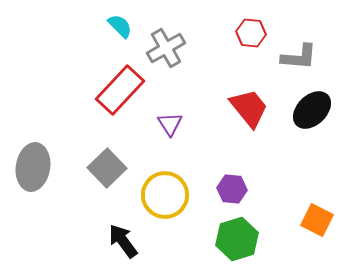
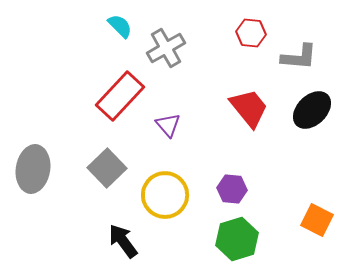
red rectangle: moved 6 px down
purple triangle: moved 2 px left, 1 px down; rotated 8 degrees counterclockwise
gray ellipse: moved 2 px down
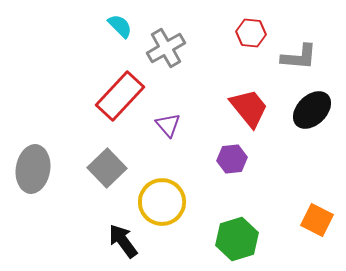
purple hexagon: moved 30 px up; rotated 12 degrees counterclockwise
yellow circle: moved 3 px left, 7 px down
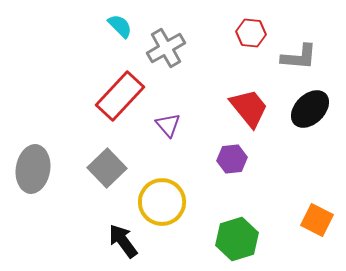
black ellipse: moved 2 px left, 1 px up
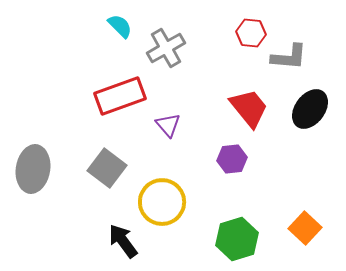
gray L-shape: moved 10 px left
red rectangle: rotated 27 degrees clockwise
black ellipse: rotated 9 degrees counterclockwise
gray square: rotated 9 degrees counterclockwise
orange square: moved 12 px left, 8 px down; rotated 16 degrees clockwise
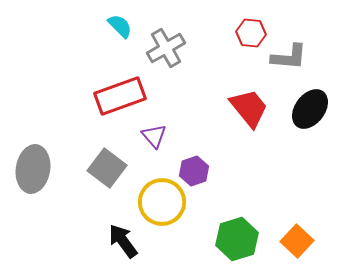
purple triangle: moved 14 px left, 11 px down
purple hexagon: moved 38 px left, 12 px down; rotated 12 degrees counterclockwise
orange square: moved 8 px left, 13 px down
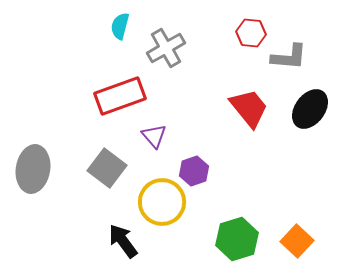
cyan semicircle: rotated 120 degrees counterclockwise
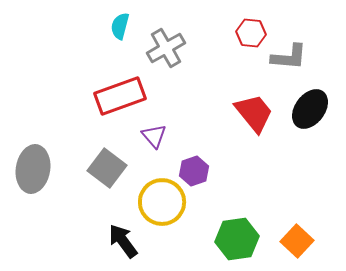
red trapezoid: moved 5 px right, 5 px down
green hexagon: rotated 9 degrees clockwise
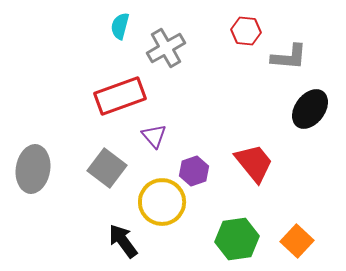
red hexagon: moved 5 px left, 2 px up
red trapezoid: moved 50 px down
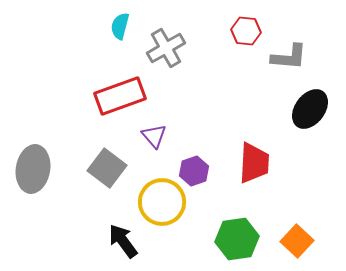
red trapezoid: rotated 42 degrees clockwise
